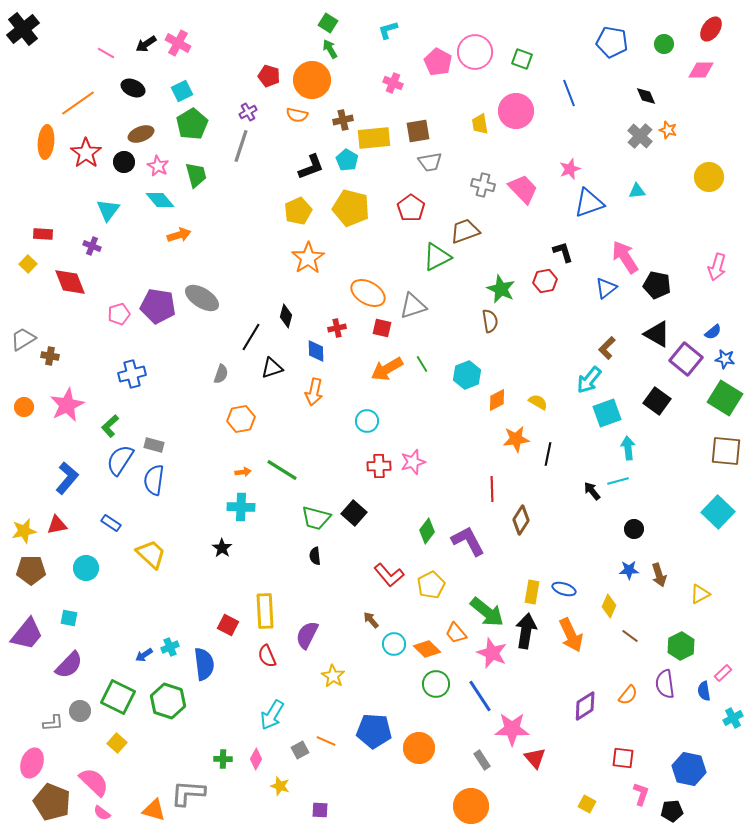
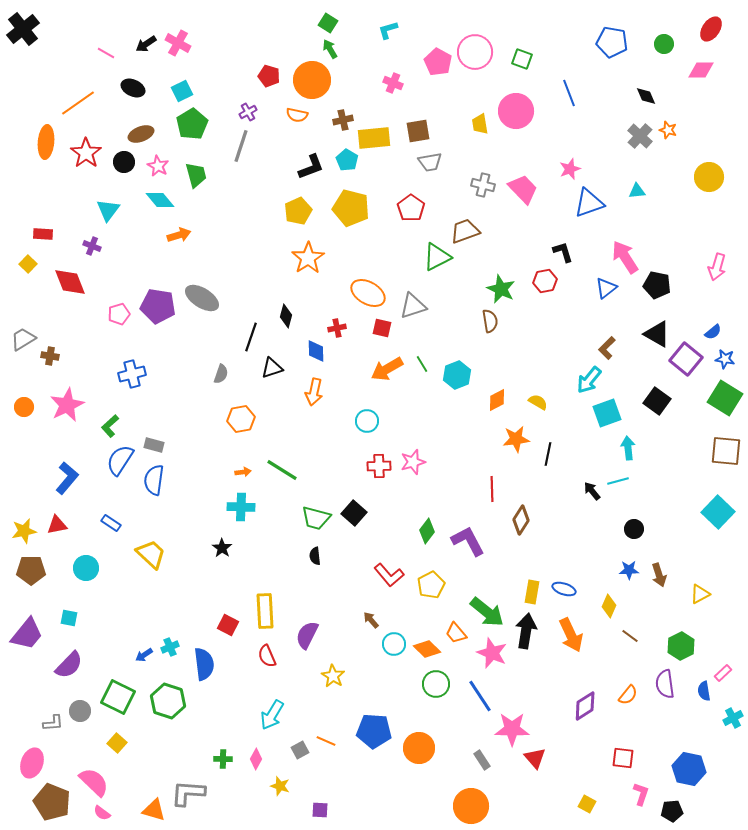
black line at (251, 337): rotated 12 degrees counterclockwise
cyan hexagon at (467, 375): moved 10 px left
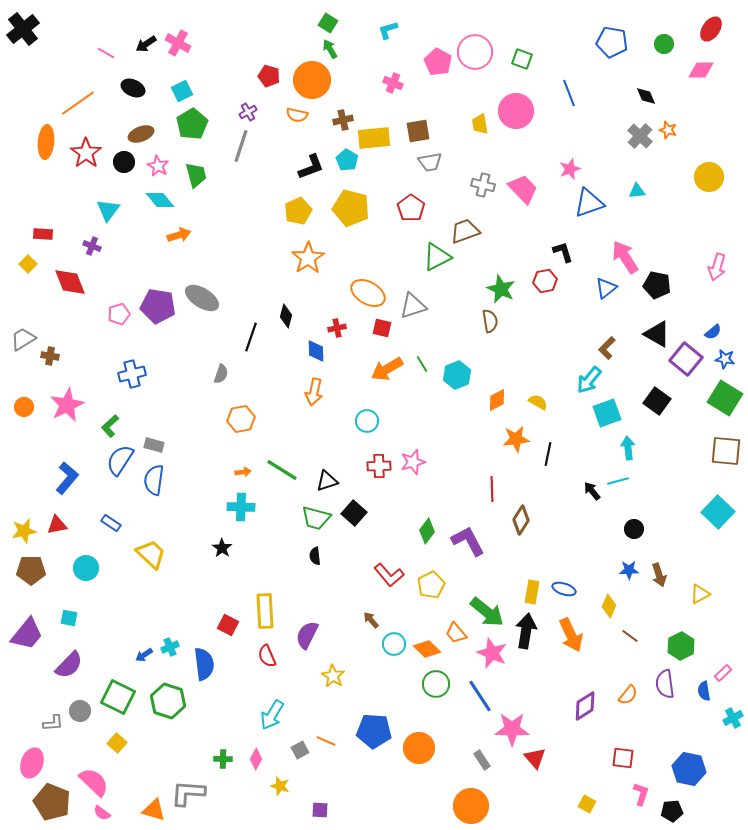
black triangle at (272, 368): moved 55 px right, 113 px down
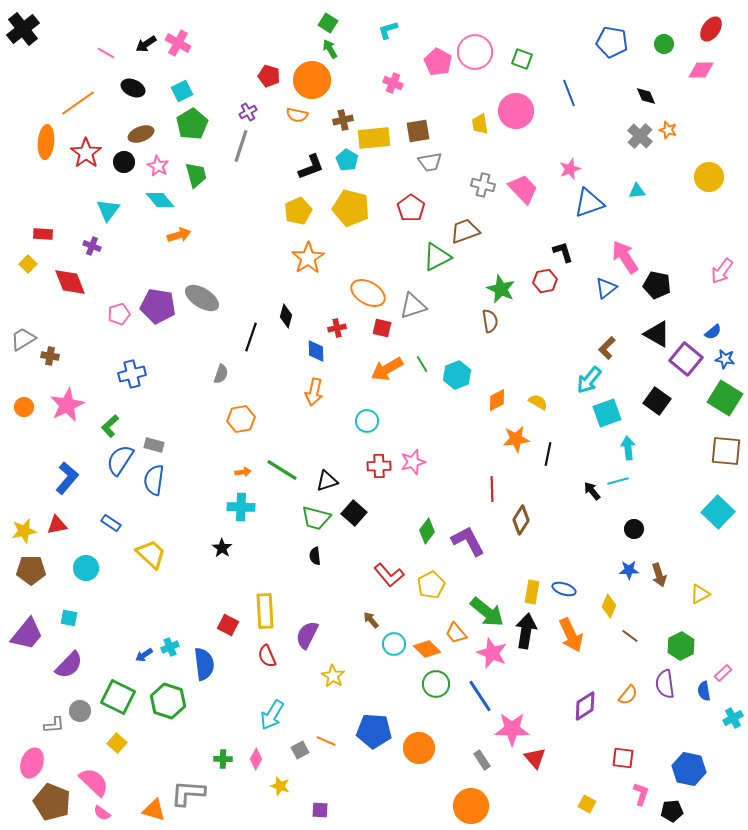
pink arrow at (717, 267): moved 5 px right, 4 px down; rotated 20 degrees clockwise
gray L-shape at (53, 723): moved 1 px right, 2 px down
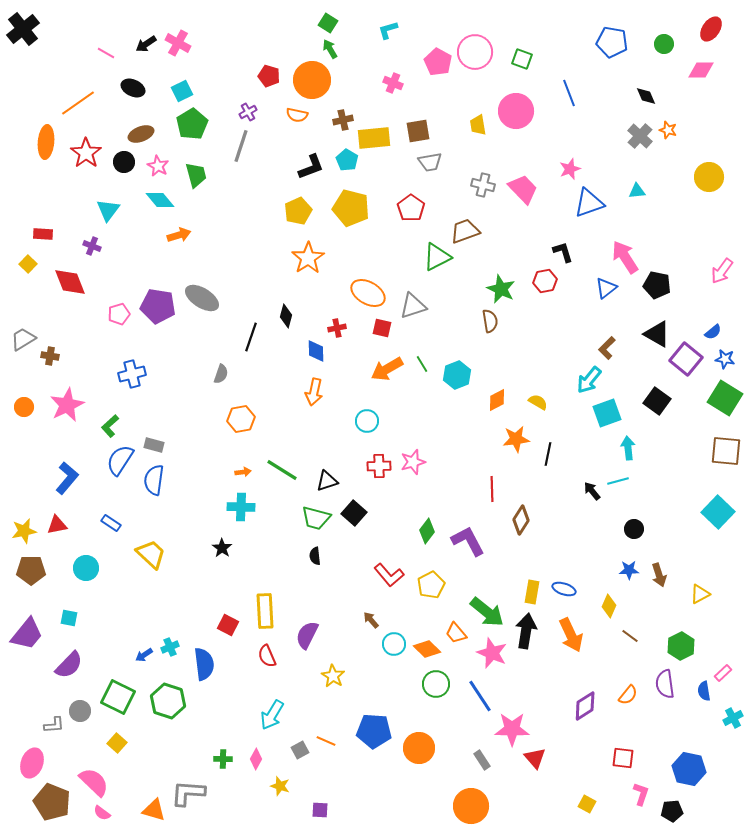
yellow trapezoid at (480, 124): moved 2 px left, 1 px down
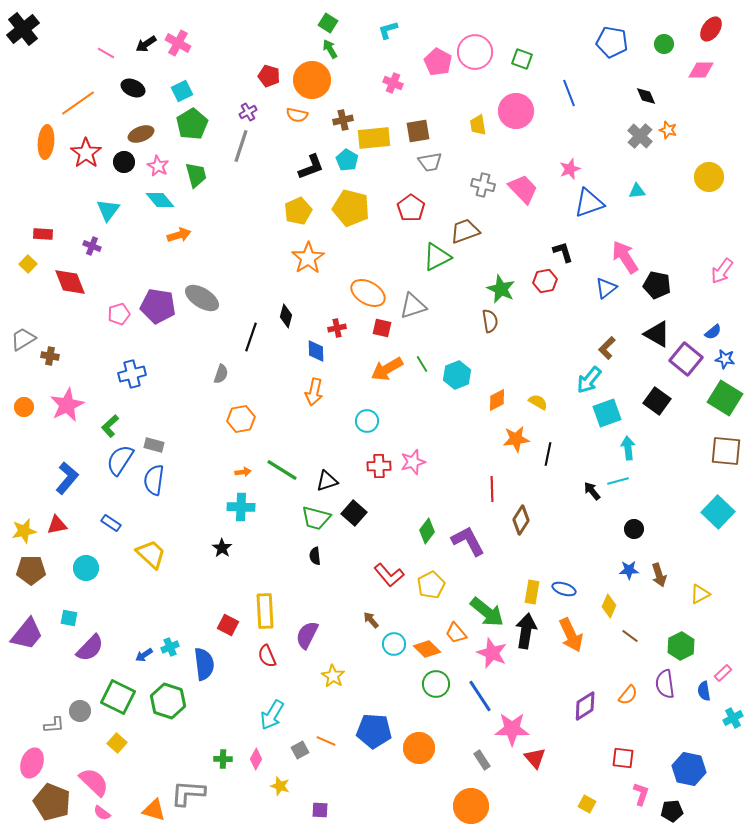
purple semicircle at (69, 665): moved 21 px right, 17 px up
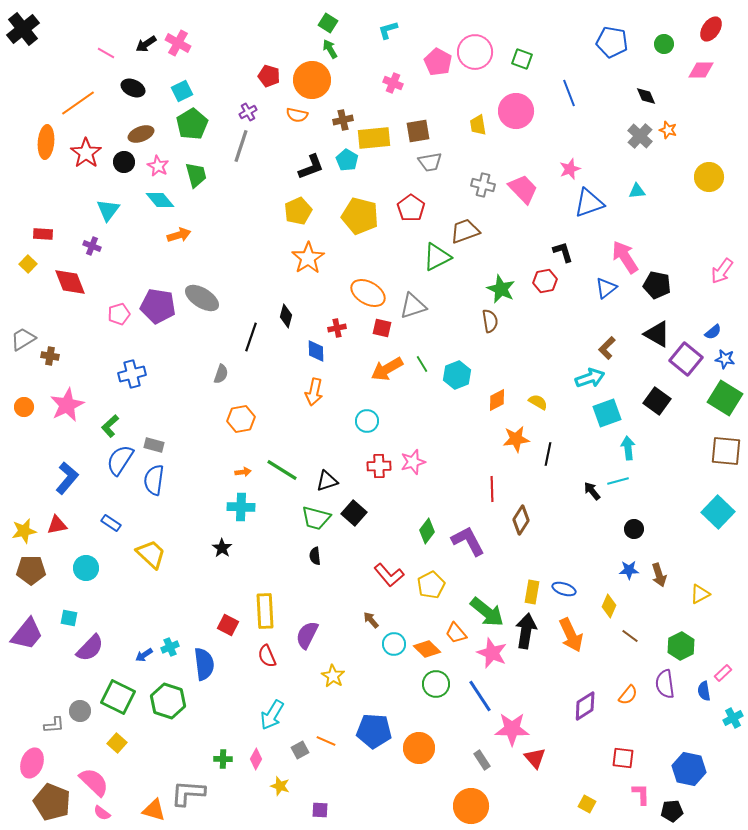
yellow pentagon at (351, 208): moved 9 px right, 8 px down
cyan arrow at (589, 380): moved 1 px right, 2 px up; rotated 148 degrees counterclockwise
pink L-shape at (641, 794): rotated 20 degrees counterclockwise
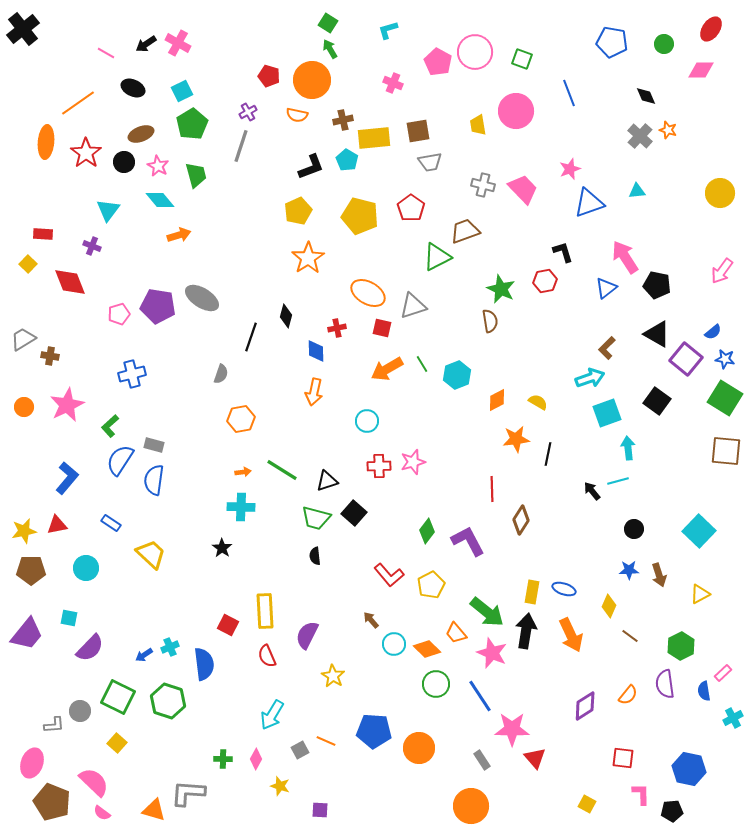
yellow circle at (709, 177): moved 11 px right, 16 px down
cyan square at (718, 512): moved 19 px left, 19 px down
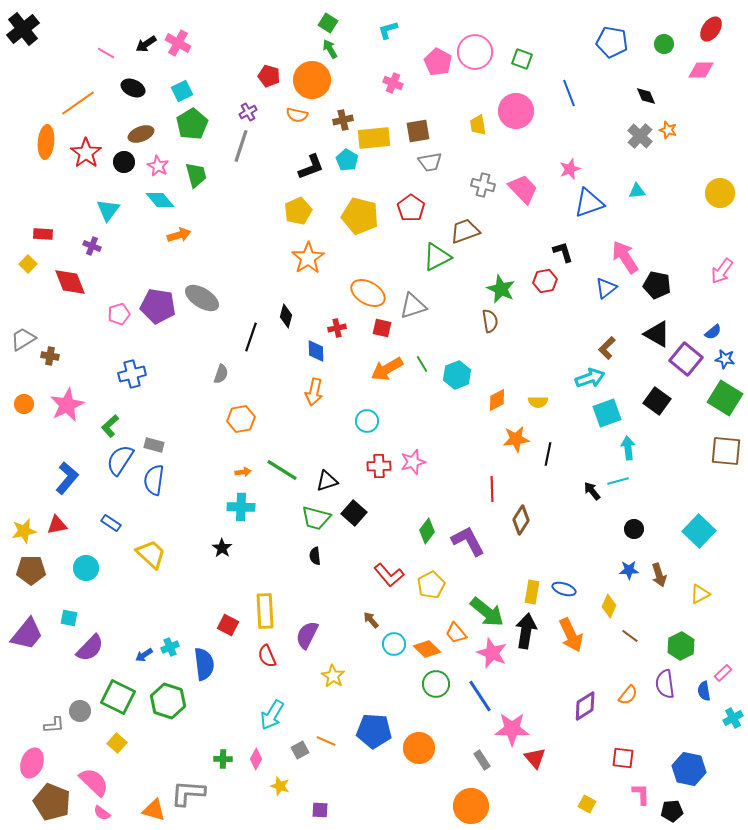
yellow semicircle at (538, 402): rotated 150 degrees clockwise
orange circle at (24, 407): moved 3 px up
